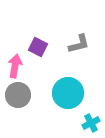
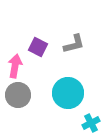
gray L-shape: moved 5 px left
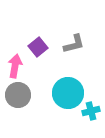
purple square: rotated 24 degrees clockwise
cyan cross: moved 12 px up; rotated 12 degrees clockwise
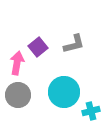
pink arrow: moved 2 px right, 3 px up
cyan circle: moved 4 px left, 1 px up
